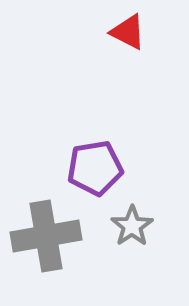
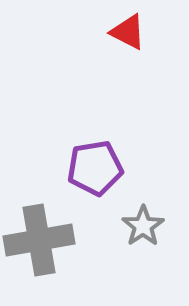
gray star: moved 11 px right
gray cross: moved 7 px left, 4 px down
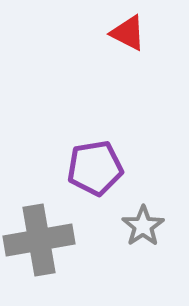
red triangle: moved 1 px down
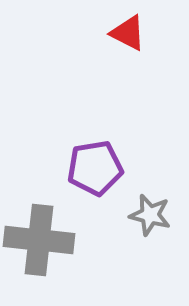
gray star: moved 7 px right, 11 px up; rotated 24 degrees counterclockwise
gray cross: rotated 16 degrees clockwise
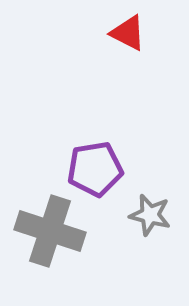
purple pentagon: moved 1 px down
gray cross: moved 11 px right, 9 px up; rotated 12 degrees clockwise
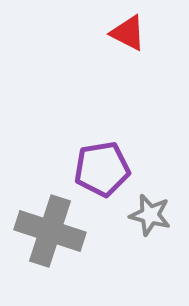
purple pentagon: moved 7 px right
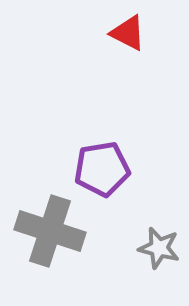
gray star: moved 9 px right, 33 px down
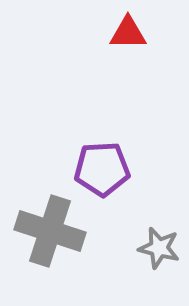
red triangle: rotated 27 degrees counterclockwise
purple pentagon: rotated 6 degrees clockwise
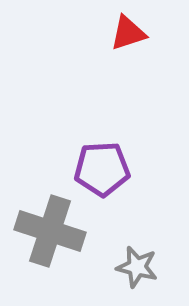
red triangle: rotated 18 degrees counterclockwise
gray star: moved 22 px left, 19 px down
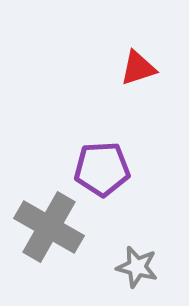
red triangle: moved 10 px right, 35 px down
gray cross: moved 1 px left, 4 px up; rotated 12 degrees clockwise
